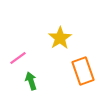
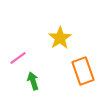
green arrow: moved 2 px right
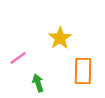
orange rectangle: rotated 20 degrees clockwise
green arrow: moved 5 px right, 2 px down
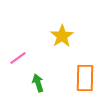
yellow star: moved 2 px right, 2 px up
orange rectangle: moved 2 px right, 7 px down
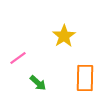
yellow star: moved 2 px right
green arrow: rotated 150 degrees clockwise
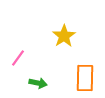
pink line: rotated 18 degrees counterclockwise
green arrow: rotated 30 degrees counterclockwise
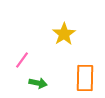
yellow star: moved 2 px up
pink line: moved 4 px right, 2 px down
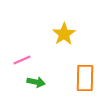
pink line: rotated 30 degrees clockwise
green arrow: moved 2 px left, 1 px up
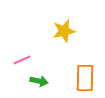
yellow star: moved 3 px up; rotated 20 degrees clockwise
green arrow: moved 3 px right, 1 px up
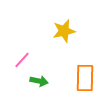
pink line: rotated 24 degrees counterclockwise
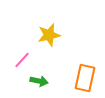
yellow star: moved 15 px left, 4 px down
orange rectangle: rotated 12 degrees clockwise
